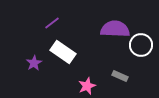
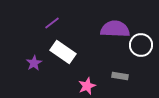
gray rectangle: rotated 14 degrees counterclockwise
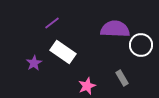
gray rectangle: moved 2 px right, 2 px down; rotated 49 degrees clockwise
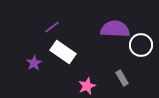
purple line: moved 4 px down
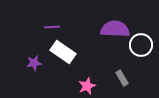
purple line: rotated 35 degrees clockwise
purple star: rotated 21 degrees clockwise
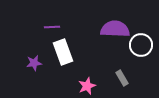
white rectangle: rotated 35 degrees clockwise
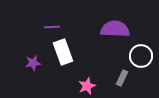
white circle: moved 11 px down
purple star: moved 1 px left
gray rectangle: rotated 56 degrees clockwise
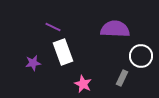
purple line: moved 1 px right; rotated 28 degrees clockwise
pink star: moved 4 px left, 2 px up; rotated 24 degrees counterclockwise
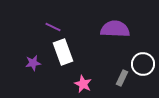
white circle: moved 2 px right, 8 px down
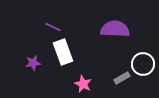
gray rectangle: rotated 35 degrees clockwise
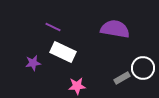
purple semicircle: rotated 8 degrees clockwise
white rectangle: rotated 45 degrees counterclockwise
white circle: moved 4 px down
pink star: moved 6 px left, 2 px down; rotated 30 degrees counterclockwise
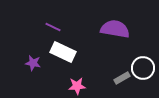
purple star: rotated 21 degrees clockwise
